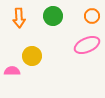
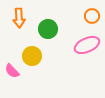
green circle: moved 5 px left, 13 px down
pink semicircle: rotated 133 degrees counterclockwise
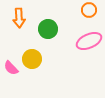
orange circle: moved 3 px left, 6 px up
pink ellipse: moved 2 px right, 4 px up
yellow circle: moved 3 px down
pink semicircle: moved 1 px left, 3 px up
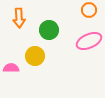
green circle: moved 1 px right, 1 px down
yellow circle: moved 3 px right, 3 px up
pink semicircle: rotated 133 degrees clockwise
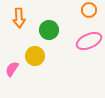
pink semicircle: moved 1 px right, 1 px down; rotated 56 degrees counterclockwise
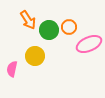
orange circle: moved 20 px left, 17 px down
orange arrow: moved 9 px right, 2 px down; rotated 30 degrees counterclockwise
pink ellipse: moved 3 px down
pink semicircle: rotated 21 degrees counterclockwise
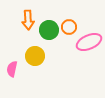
orange arrow: rotated 30 degrees clockwise
pink ellipse: moved 2 px up
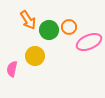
orange arrow: rotated 30 degrees counterclockwise
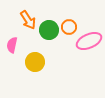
pink ellipse: moved 1 px up
yellow circle: moved 6 px down
pink semicircle: moved 24 px up
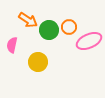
orange arrow: rotated 24 degrees counterclockwise
yellow circle: moved 3 px right
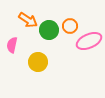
orange circle: moved 1 px right, 1 px up
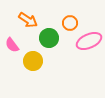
orange circle: moved 3 px up
green circle: moved 8 px down
pink semicircle: rotated 49 degrees counterclockwise
yellow circle: moved 5 px left, 1 px up
